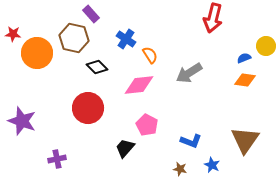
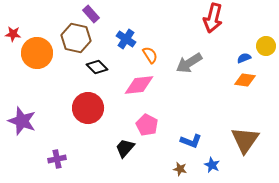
brown hexagon: moved 2 px right
gray arrow: moved 10 px up
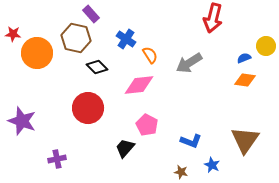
brown star: moved 1 px right, 3 px down
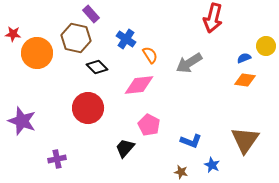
pink pentagon: moved 2 px right
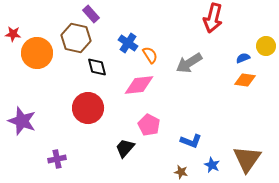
blue cross: moved 2 px right, 4 px down
blue semicircle: moved 1 px left
black diamond: rotated 30 degrees clockwise
brown triangle: moved 2 px right, 19 px down
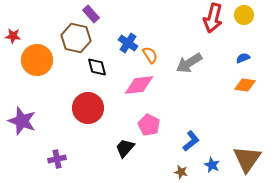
red star: moved 2 px down
yellow circle: moved 22 px left, 31 px up
orange circle: moved 7 px down
orange diamond: moved 5 px down
blue L-shape: rotated 60 degrees counterclockwise
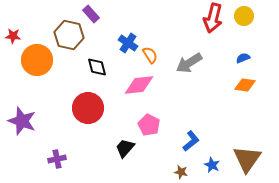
yellow circle: moved 1 px down
brown hexagon: moved 7 px left, 3 px up
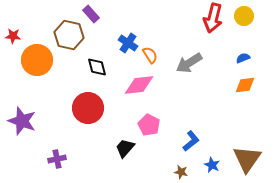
orange diamond: rotated 15 degrees counterclockwise
